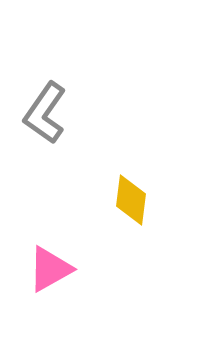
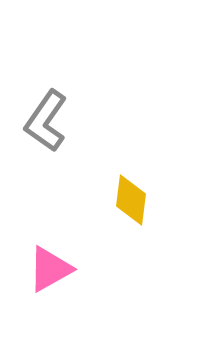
gray L-shape: moved 1 px right, 8 px down
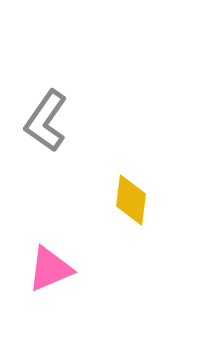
pink triangle: rotated 6 degrees clockwise
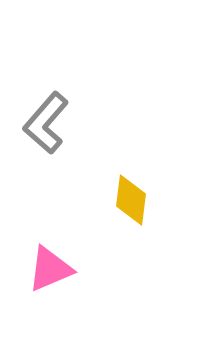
gray L-shape: moved 2 px down; rotated 6 degrees clockwise
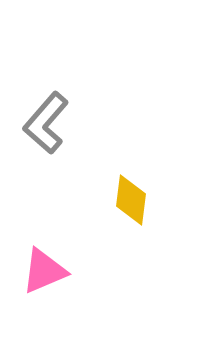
pink triangle: moved 6 px left, 2 px down
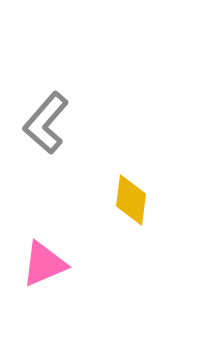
pink triangle: moved 7 px up
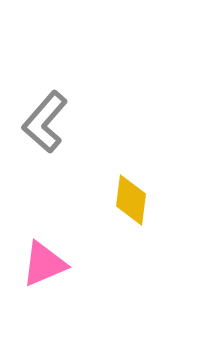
gray L-shape: moved 1 px left, 1 px up
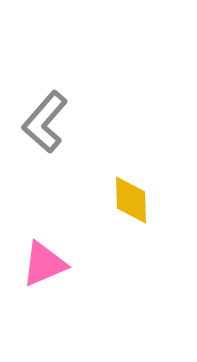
yellow diamond: rotated 9 degrees counterclockwise
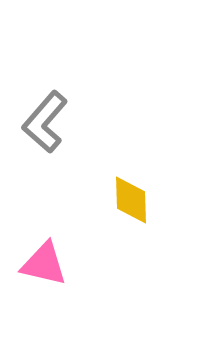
pink triangle: rotated 36 degrees clockwise
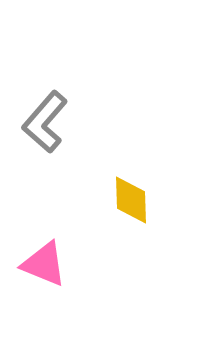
pink triangle: rotated 9 degrees clockwise
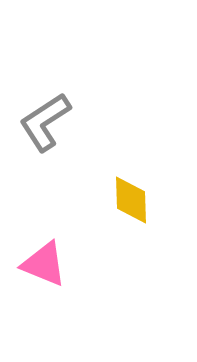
gray L-shape: rotated 16 degrees clockwise
